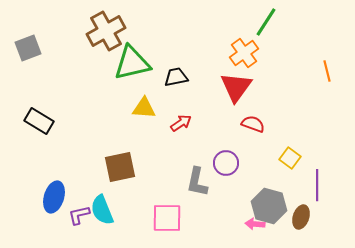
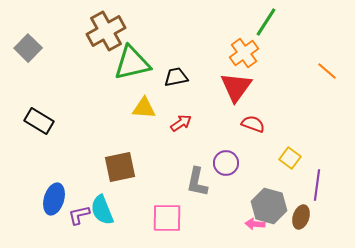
gray square: rotated 24 degrees counterclockwise
orange line: rotated 35 degrees counterclockwise
purple line: rotated 8 degrees clockwise
blue ellipse: moved 2 px down
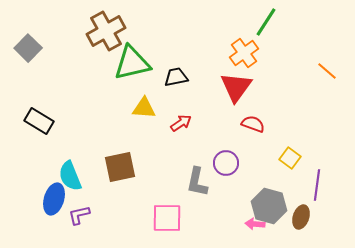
cyan semicircle: moved 32 px left, 34 px up
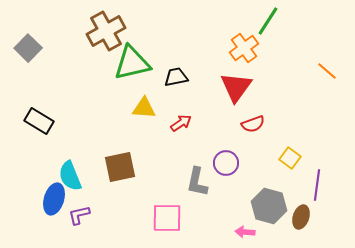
green line: moved 2 px right, 1 px up
orange cross: moved 5 px up
red semicircle: rotated 140 degrees clockwise
pink arrow: moved 10 px left, 8 px down
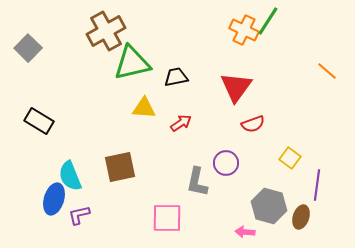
orange cross: moved 18 px up; rotated 28 degrees counterclockwise
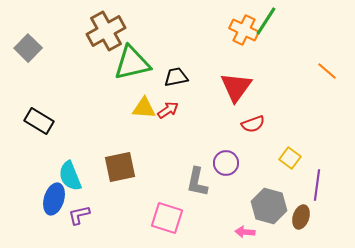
green line: moved 2 px left
red arrow: moved 13 px left, 13 px up
pink square: rotated 16 degrees clockwise
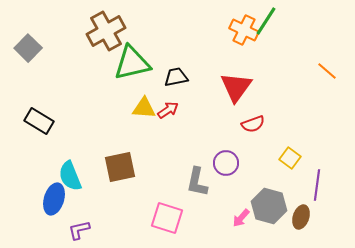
purple L-shape: moved 15 px down
pink arrow: moved 4 px left, 14 px up; rotated 54 degrees counterclockwise
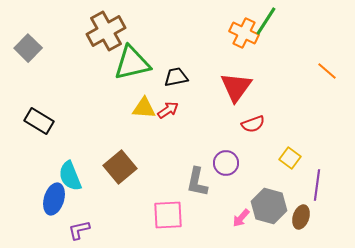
orange cross: moved 3 px down
brown square: rotated 28 degrees counterclockwise
pink square: moved 1 px right, 3 px up; rotated 20 degrees counterclockwise
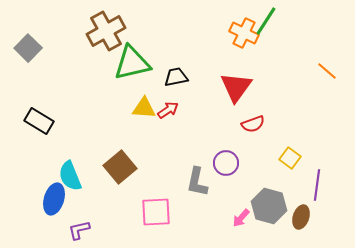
pink square: moved 12 px left, 3 px up
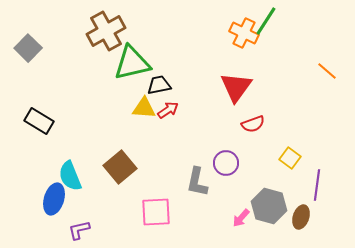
black trapezoid: moved 17 px left, 8 px down
